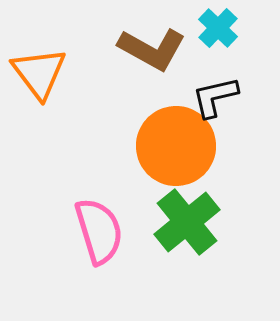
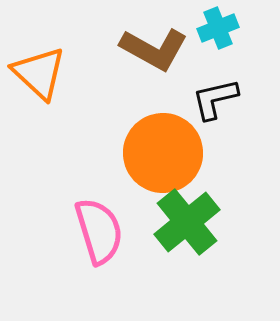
cyan cross: rotated 24 degrees clockwise
brown L-shape: moved 2 px right
orange triangle: rotated 10 degrees counterclockwise
black L-shape: moved 2 px down
orange circle: moved 13 px left, 7 px down
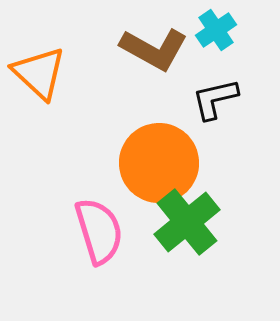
cyan cross: moved 2 px left, 2 px down; rotated 12 degrees counterclockwise
orange circle: moved 4 px left, 10 px down
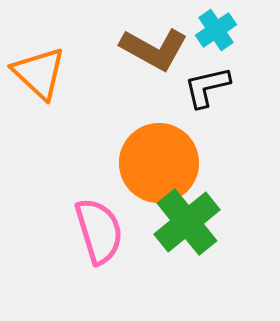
black L-shape: moved 8 px left, 12 px up
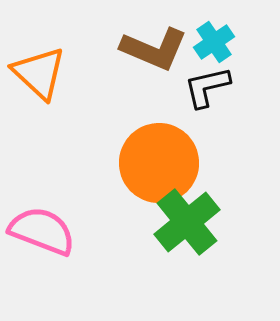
cyan cross: moved 2 px left, 12 px down
brown L-shape: rotated 6 degrees counterclockwise
pink semicircle: moved 57 px left; rotated 52 degrees counterclockwise
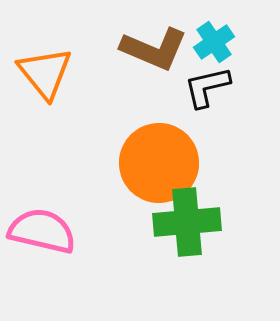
orange triangle: moved 6 px right; rotated 8 degrees clockwise
green cross: rotated 34 degrees clockwise
pink semicircle: rotated 8 degrees counterclockwise
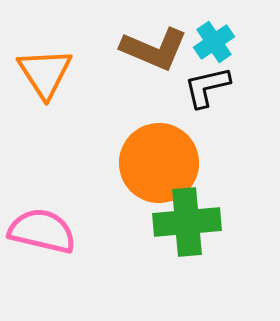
orange triangle: rotated 6 degrees clockwise
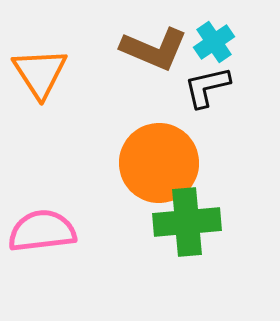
orange triangle: moved 5 px left
pink semicircle: rotated 20 degrees counterclockwise
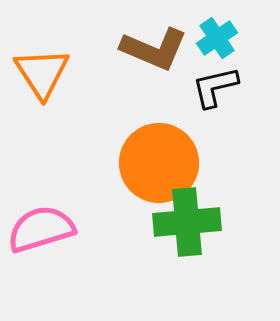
cyan cross: moved 3 px right, 4 px up
orange triangle: moved 2 px right
black L-shape: moved 8 px right
pink semicircle: moved 1 px left, 2 px up; rotated 10 degrees counterclockwise
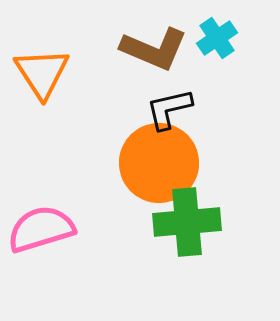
black L-shape: moved 46 px left, 22 px down
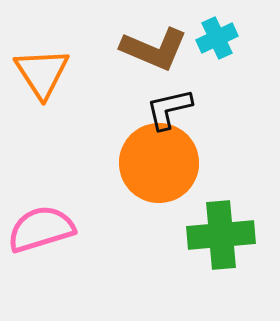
cyan cross: rotated 9 degrees clockwise
green cross: moved 34 px right, 13 px down
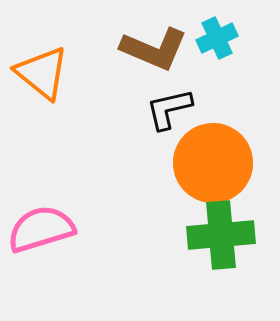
orange triangle: rotated 18 degrees counterclockwise
orange circle: moved 54 px right
